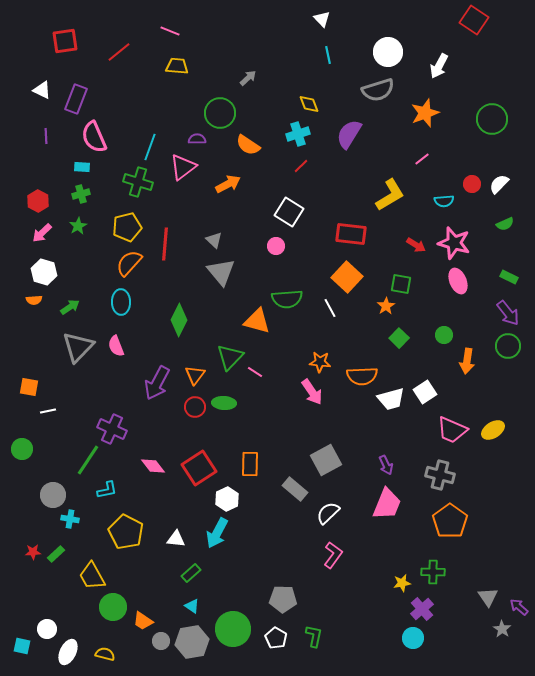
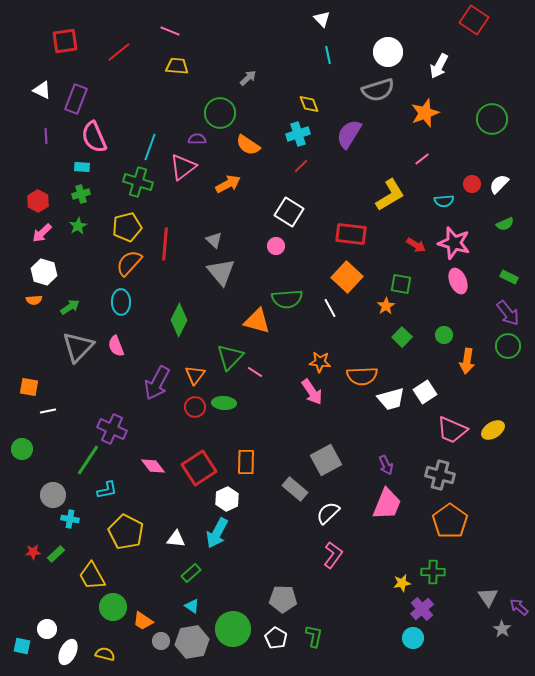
green square at (399, 338): moved 3 px right, 1 px up
orange rectangle at (250, 464): moved 4 px left, 2 px up
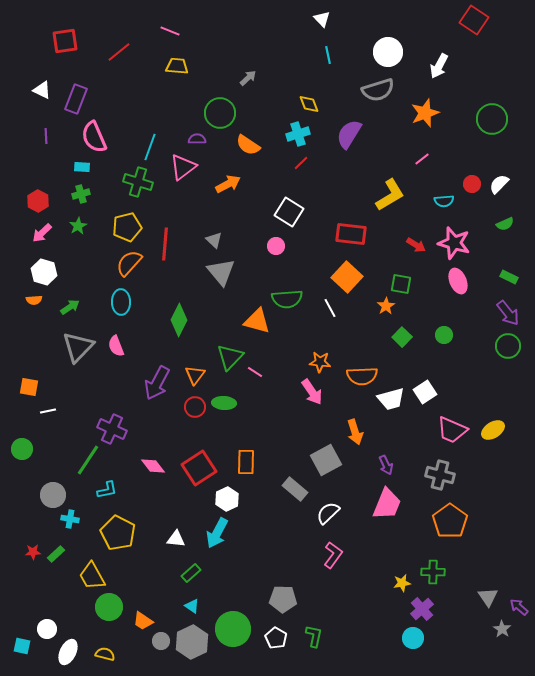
red line at (301, 166): moved 3 px up
orange arrow at (467, 361): moved 112 px left, 71 px down; rotated 25 degrees counterclockwise
yellow pentagon at (126, 532): moved 8 px left, 1 px down
green circle at (113, 607): moved 4 px left
gray hexagon at (192, 642): rotated 16 degrees counterclockwise
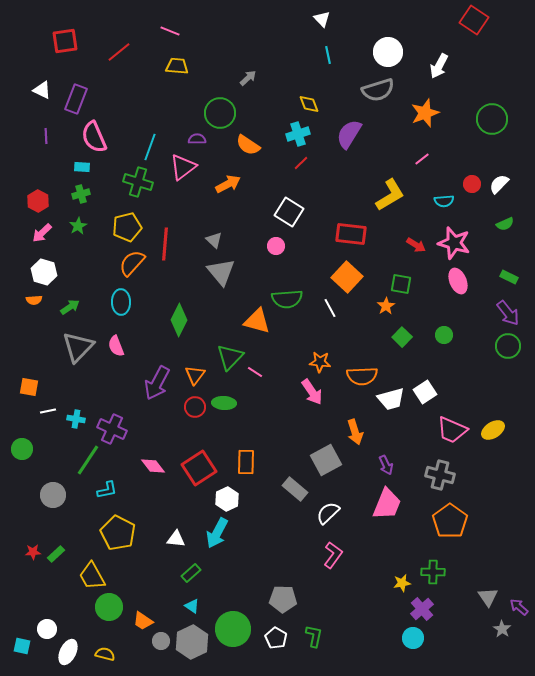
orange semicircle at (129, 263): moved 3 px right
cyan cross at (70, 519): moved 6 px right, 100 px up
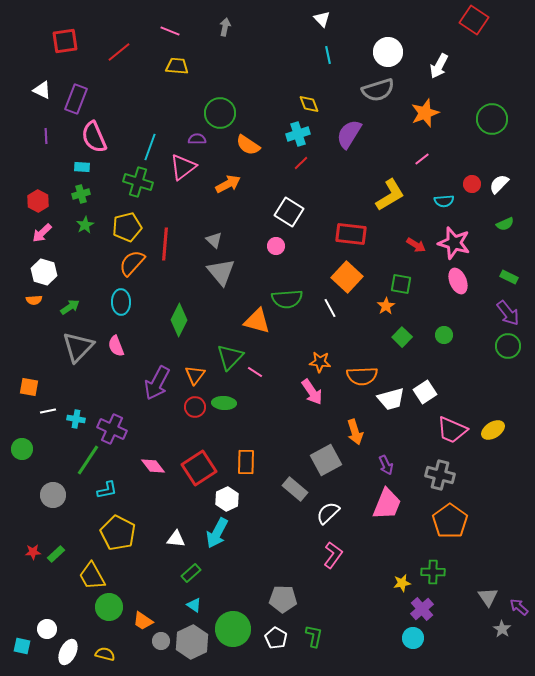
gray arrow at (248, 78): moved 23 px left, 51 px up; rotated 36 degrees counterclockwise
green star at (78, 226): moved 7 px right, 1 px up
cyan triangle at (192, 606): moved 2 px right, 1 px up
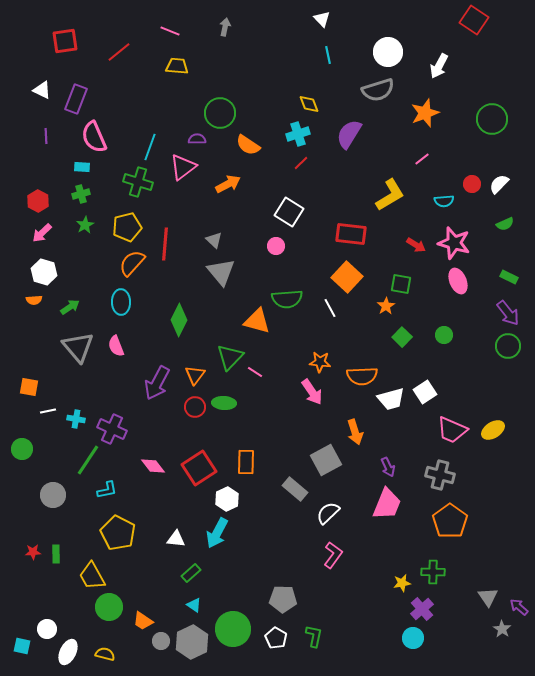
gray triangle at (78, 347): rotated 24 degrees counterclockwise
purple arrow at (386, 465): moved 2 px right, 2 px down
green rectangle at (56, 554): rotated 48 degrees counterclockwise
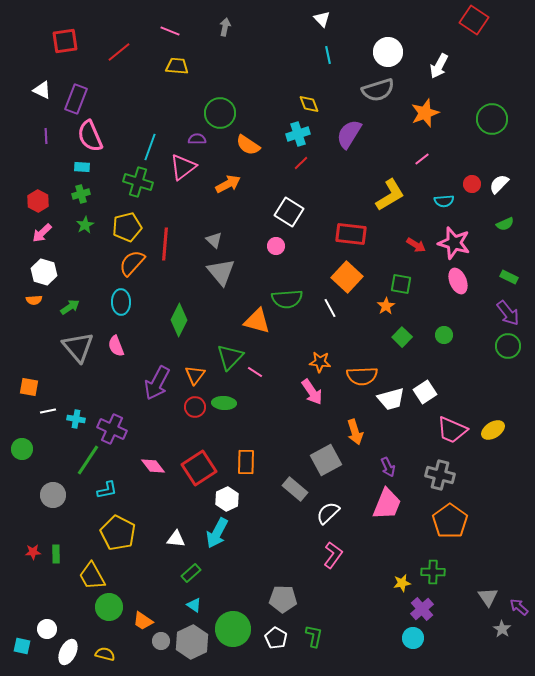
pink semicircle at (94, 137): moved 4 px left, 1 px up
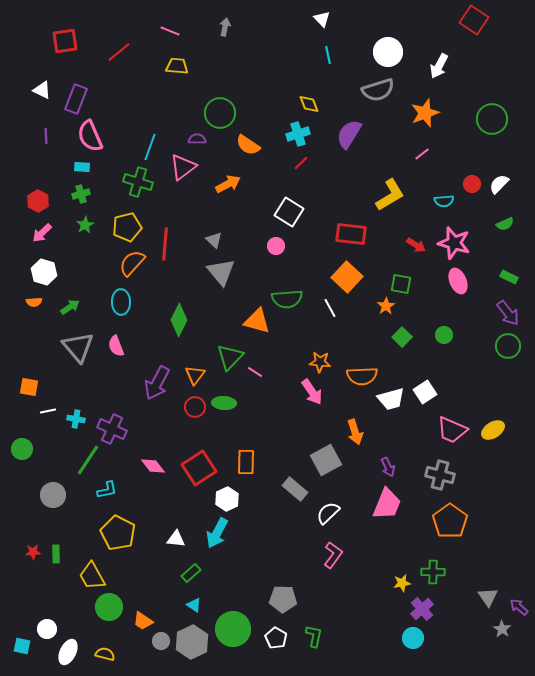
pink line at (422, 159): moved 5 px up
orange semicircle at (34, 300): moved 2 px down
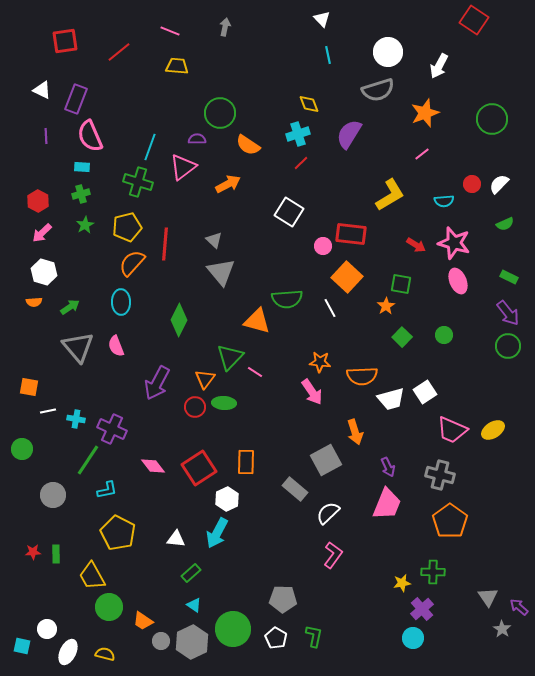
pink circle at (276, 246): moved 47 px right
orange triangle at (195, 375): moved 10 px right, 4 px down
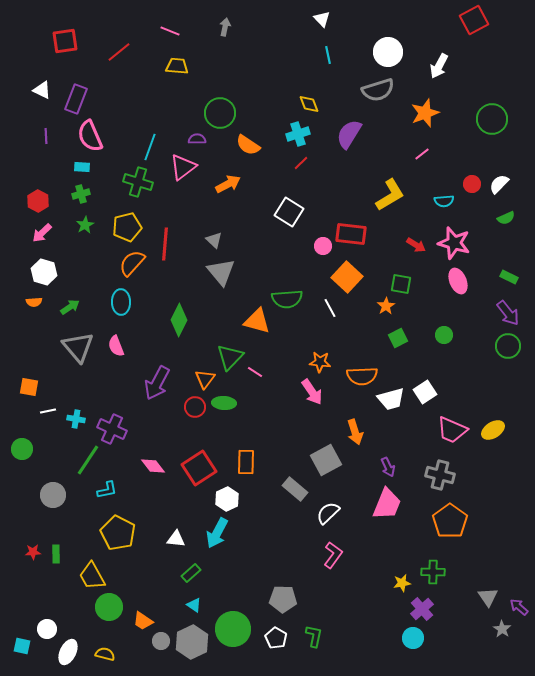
red square at (474, 20): rotated 28 degrees clockwise
green semicircle at (505, 224): moved 1 px right, 6 px up
green square at (402, 337): moved 4 px left, 1 px down; rotated 18 degrees clockwise
